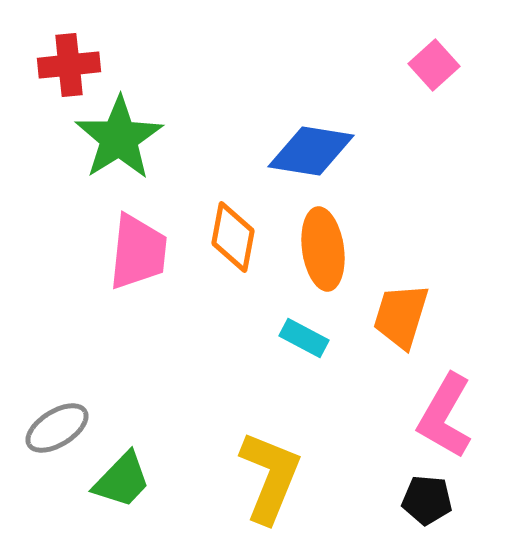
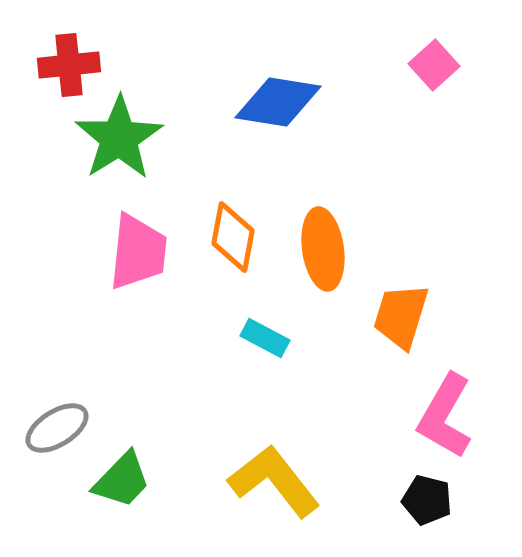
blue diamond: moved 33 px left, 49 px up
cyan rectangle: moved 39 px left
yellow L-shape: moved 4 px right, 4 px down; rotated 60 degrees counterclockwise
black pentagon: rotated 9 degrees clockwise
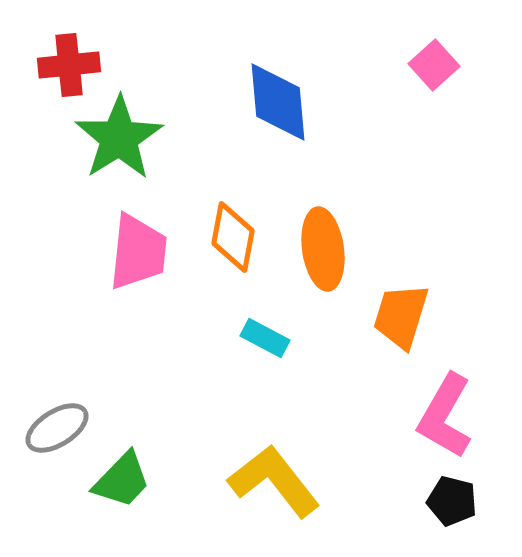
blue diamond: rotated 76 degrees clockwise
black pentagon: moved 25 px right, 1 px down
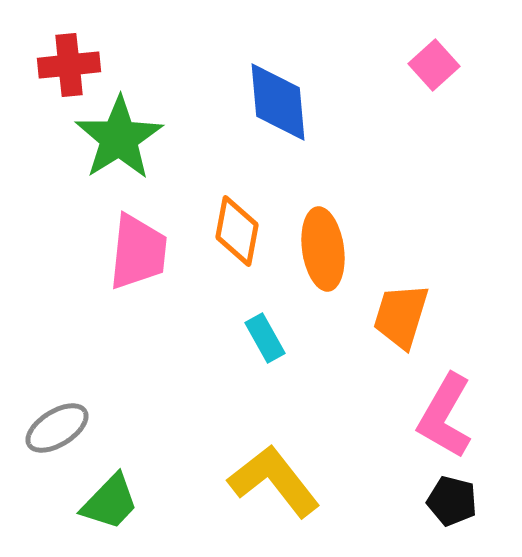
orange diamond: moved 4 px right, 6 px up
cyan rectangle: rotated 33 degrees clockwise
green trapezoid: moved 12 px left, 22 px down
